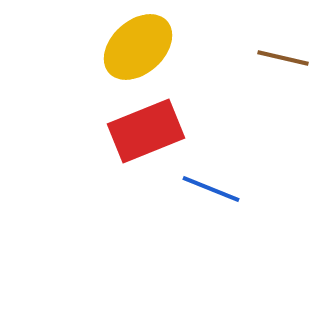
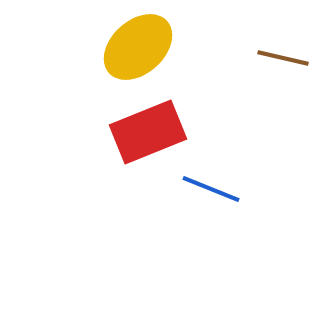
red rectangle: moved 2 px right, 1 px down
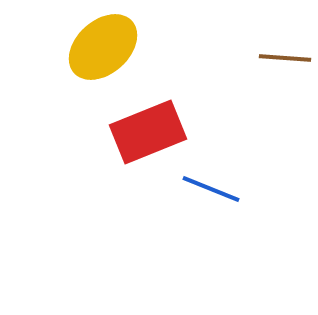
yellow ellipse: moved 35 px left
brown line: moved 2 px right; rotated 9 degrees counterclockwise
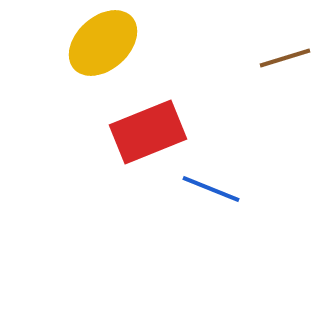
yellow ellipse: moved 4 px up
brown line: rotated 21 degrees counterclockwise
